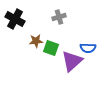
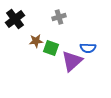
black cross: rotated 24 degrees clockwise
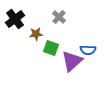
gray cross: rotated 32 degrees counterclockwise
brown star: moved 7 px up
blue semicircle: moved 2 px down
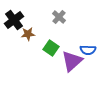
black cross: moved 1 px left, 1 px down
brown star: moved 8 px left
green square: rotated 14 degrees clockwise
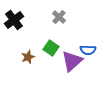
brown star: moved 23 px down; rotated 16 degrees counterclockwise
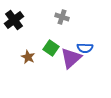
gray cross: moved 3 px right; rotated 24 degrees counterclockwise
blue semicircle: moved 3 px left, 2 px up
brown star: rotated 24 degrees counterclockwise
purple triangle: moved 1 px left, 3 px up
